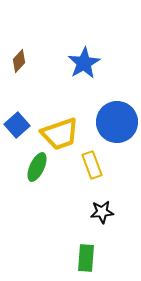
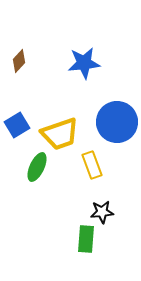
blue star: rotated 24 degrees clockwise
blue square: rotated 10 degrees clockwise
green rectangle: moved 19 px up
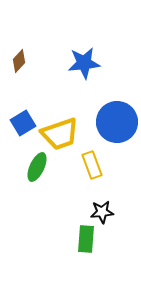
blue square: moved 6 px right, 2 px up
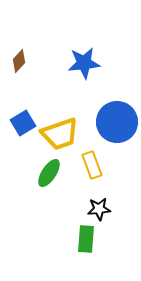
green ellipse: moved 12 px right, 6 px down; rotated 8 degrees clockwise
black star: moved 3 px left, 3 px up
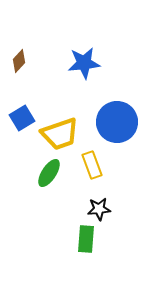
blue square: moved 1 px left, 5 px up
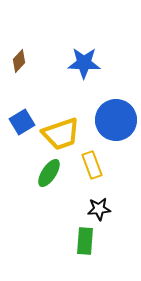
blue star: rotated 8 degrees clockwise
blue square: moved 4 px down
blue circle: moved 1 px left, 2 px up
yellow trapezoid: moved 1 px right
green rectangle: moved 1 px left, 2 px down
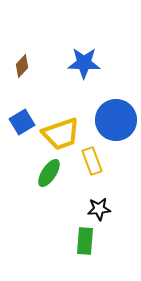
brown diamond: moved 3 px right, 5 px down
yellow rectangle: moved 4 px up
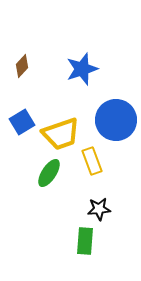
blue star: moved 2 px left, 6 px down; rotated 20 degrees counterclockwise
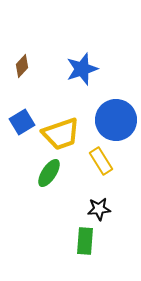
yellow rectangle: moved 9 px right; rotated 12 degrees counterclockwise
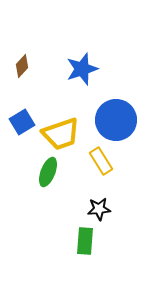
green ellipse: moved 1 px left, 1 px up; rotated 12 degrees counterclockwise
